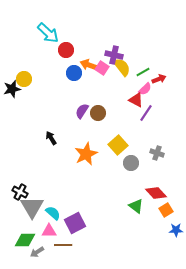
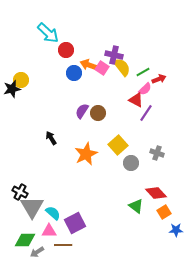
yellow circle: moved 3 px left, 1 px down
orange square: moved 2 px left, 2 px down
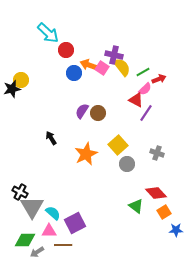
gray circle: moved 4 px left, 1 px down
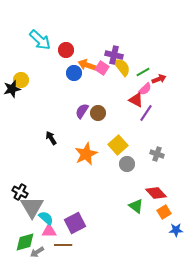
cyan arrow: moved 8 px left, 7 px down
orange arrow: moved 2 px left
gray cross: moved 1 px down
cyan semicircle: moved 7 px left, 5 px down
green diamond: moved 2 px down; rotated 15 degrees counterclockwise
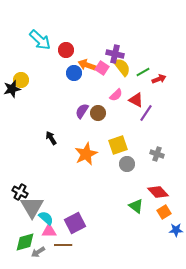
purple cross: moved 1 px right, 1 px up
pink semicircle: moved 29 px left, 6 px down
yellow square: rotated 24 degrees clockwise
red diamond: moved 2 px right, 1 px up
gray arrow: moved 1 px right
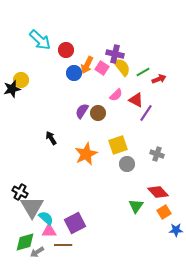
orange arrow: rotated 84 degrees counterclockwise
green triangle: rotated 28 degrees clockwise
gray arrow: moved 1 px left
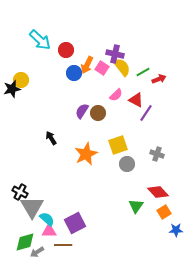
cyan semicircle: moved 1 px right, 1 px down
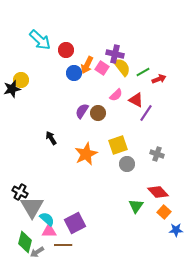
orange square: rotated 16 degrees counterclockwise
green diamond: rotated 60 degrees counterclockwise
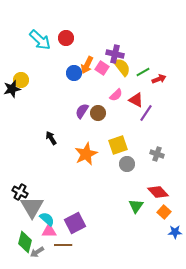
red circle: moved 12 px up
blue star: moved 1 px left, 2 px down
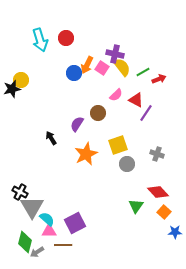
cyan arrow: rotated 30 degrees clockwise
purple semicircle: moved 5 px left, 13 px down
